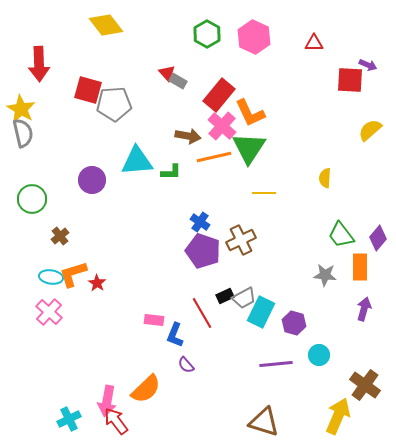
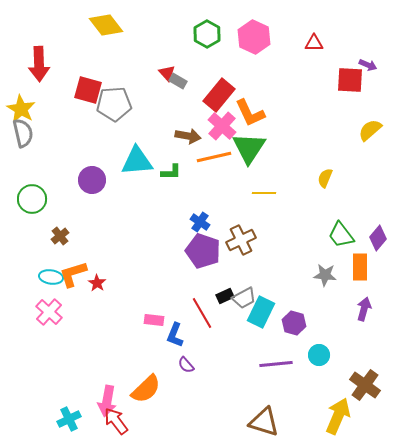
yellow semicircle at (325, 178): rotated 18 degrees clockwise
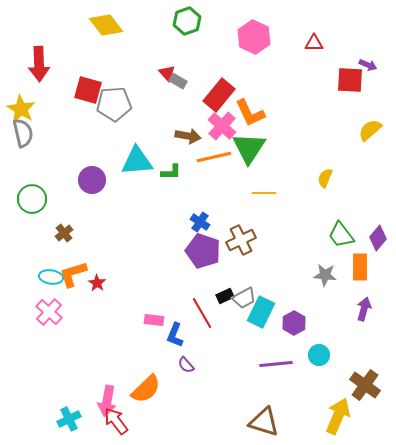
green hexagon at (207, 34): moved 20 px left, 13 px up; rotated 12 degrees clockwise
brown cross at (60, 236): moved 4 px right, 3 px up
purple hexagon at (294, 323): rotated 15 degrees clockwise
